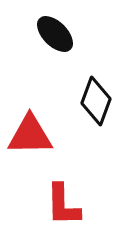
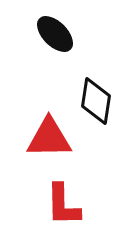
black diamond: rotated 12 degrees counterclockwise
red triangle: moved 19 px right, 3 px down
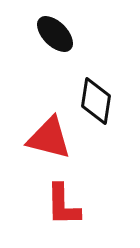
red triangle: rotated 15 degrees clockwise
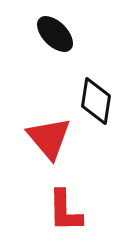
red triangle: rotated 36 degrees clockwise
red L-shape: moved 2 px right, 6 px down
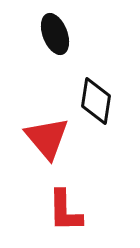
black ellipse: rotated 24 degrees clockwise
red triangle: moved 2 px left
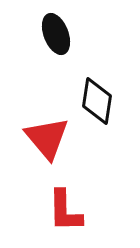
black ellipse: moved 1 px right
black diamond: moved 1 px right
